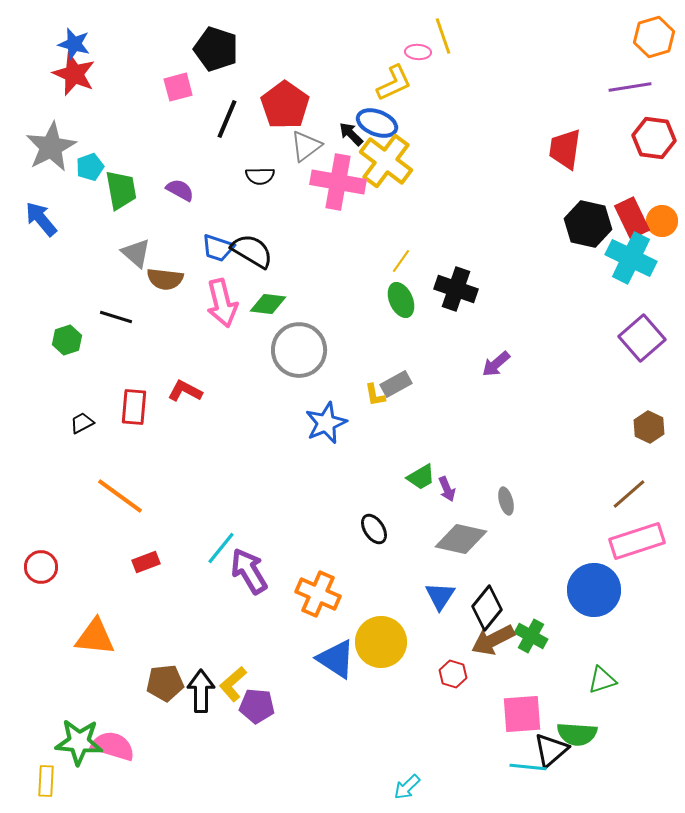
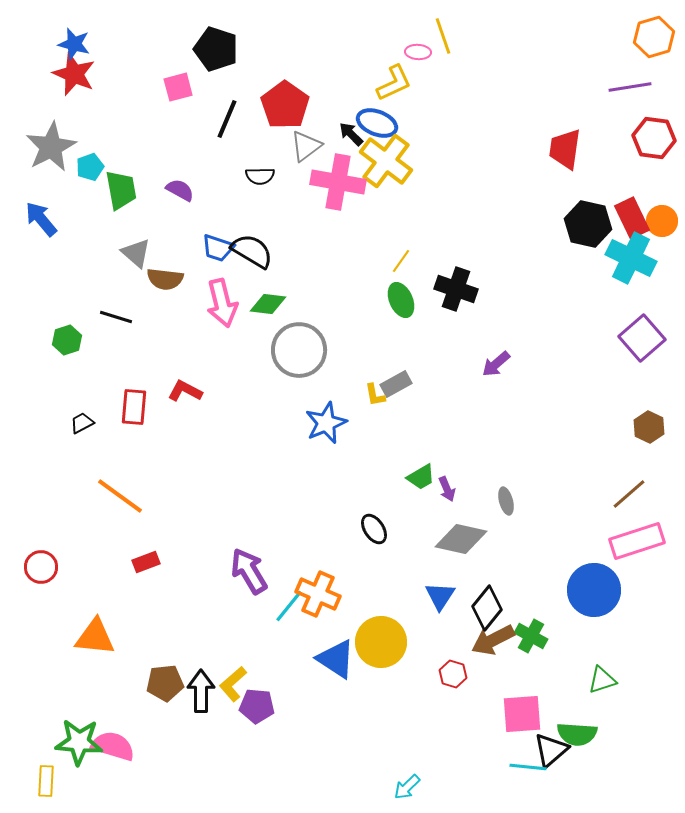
cyan line at (221, 548): moved 68 px right, 58 px down
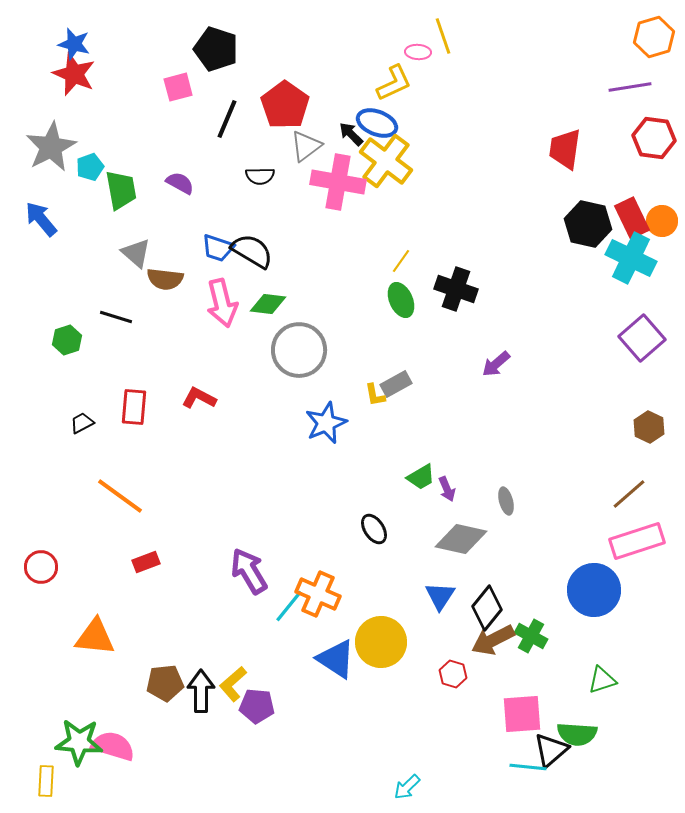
purple semicircle at (180, 190): moved 7 px up
red L-shape at (185, 391): moved 14 px right, 7 px down
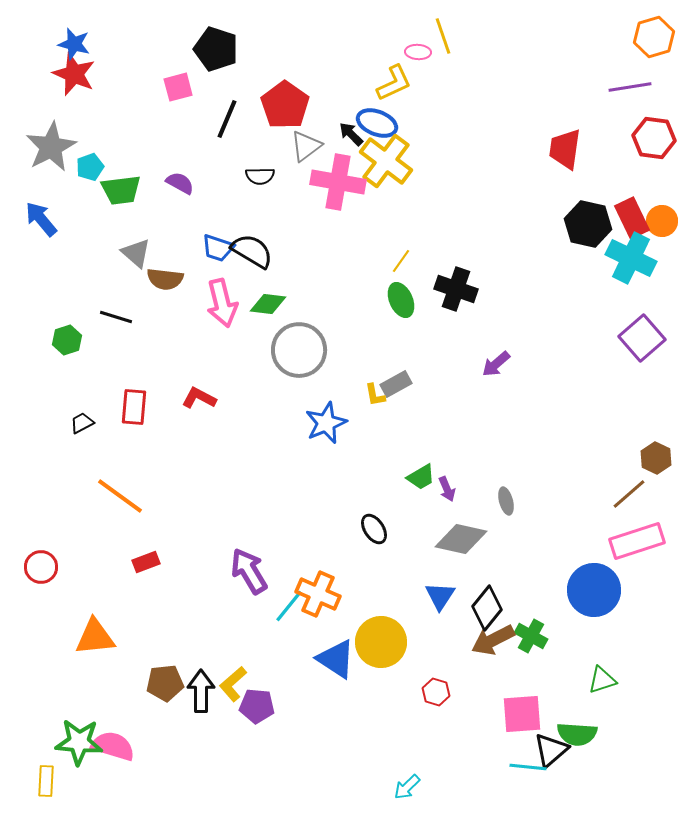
green trapezoid at (121, 190): rotated 93 degrees clockwise
brown hexagon at (649, 427): moved 7 px right, 31 px down
orange triangle at (95, 637): rotated 12 degrees counterclockwise
red hexagon at (453, 674): moved 17 px left, 18 px down
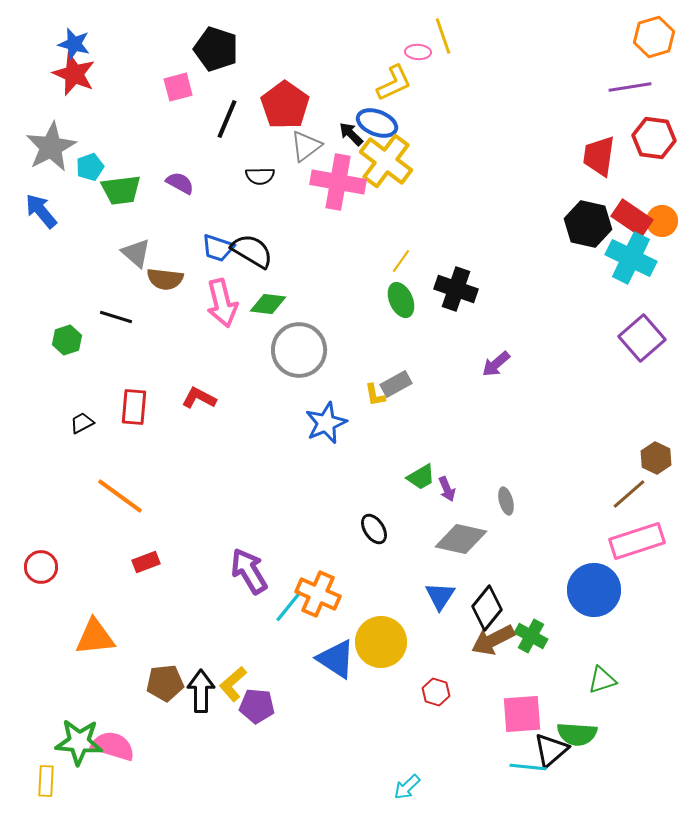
red trapezoid at (565, 149): moved 34 px right, 7 px down
red rectangle at (632, 218): rotated 30 degrees counterclockwise
blue arrow at (41, 219): moved 8 px up
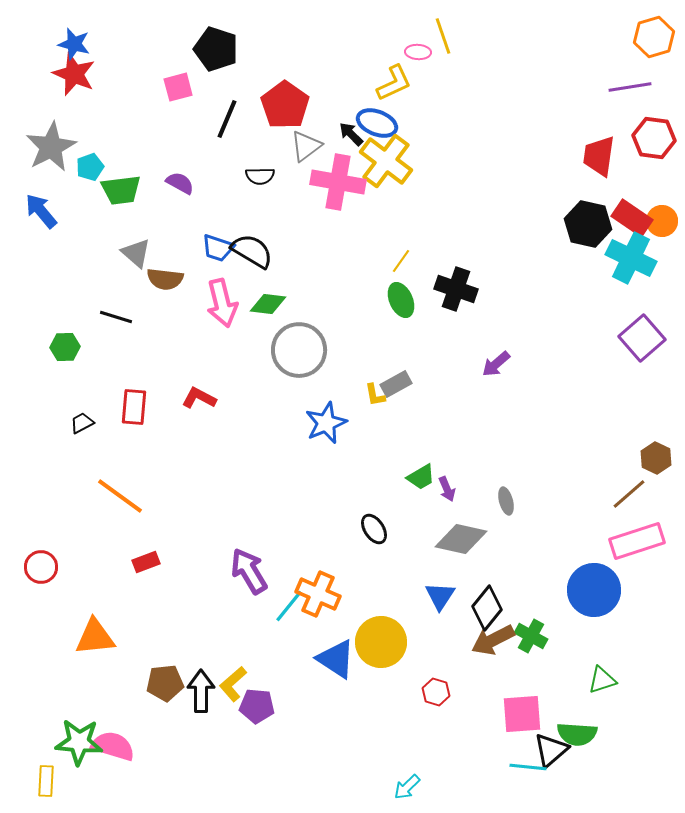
green hexagon at (67, 340): moved 2 px left, 7 px down; rotated 16 degrees clockwise
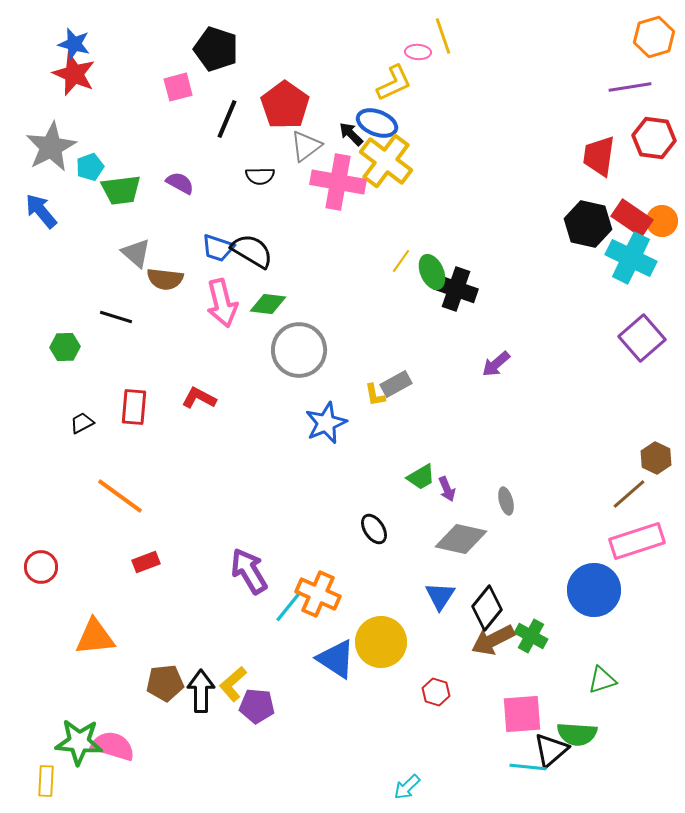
green ellipse at (401, 300): moved 31 px right, 28 px up
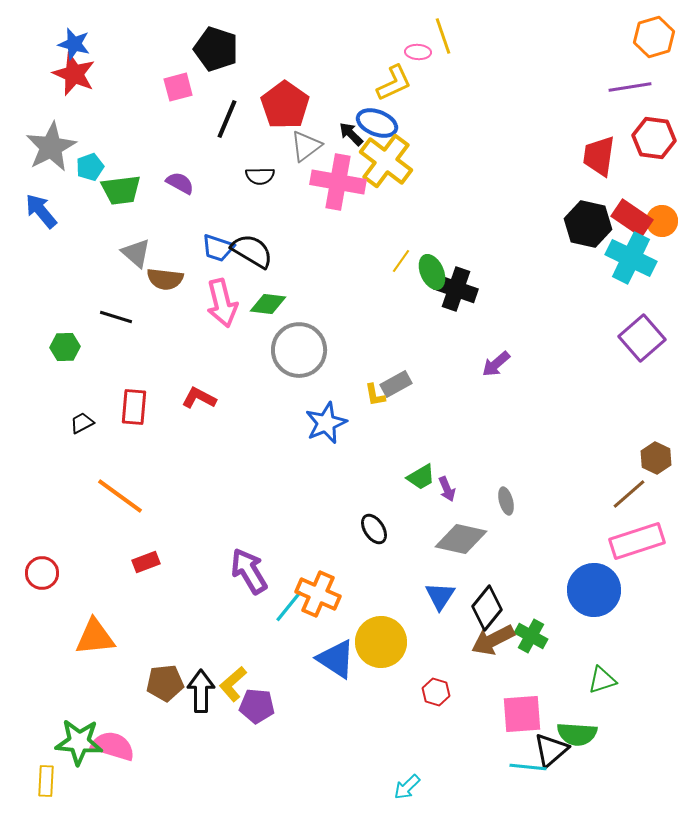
red circle at (41, 567): moved 1 px right, 6 px down
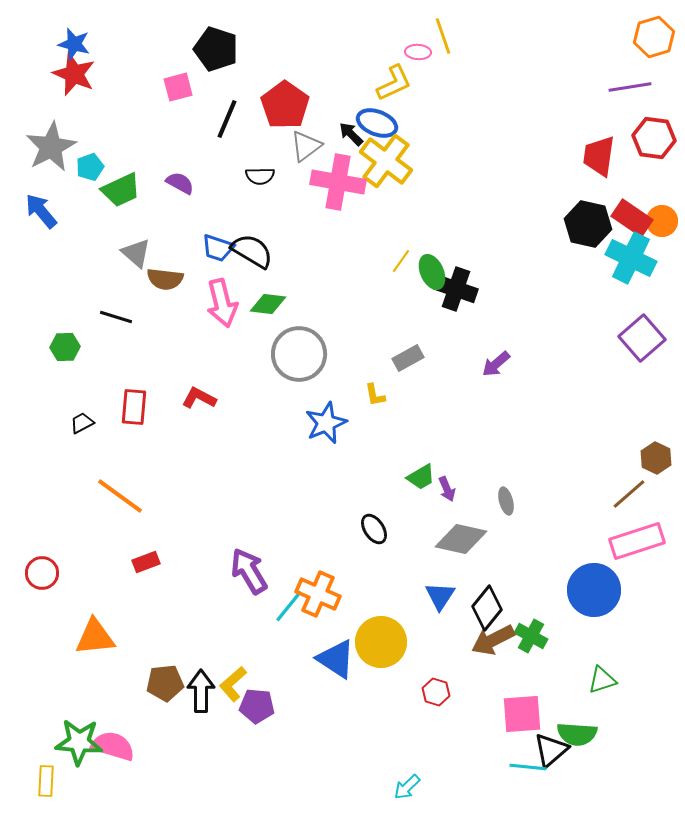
green trapezoid at (121, 190): rotated 18 degrees counterclockwise
gray circle at (299, 350): moved 4 px down
gray rectangle at (396, 384): moved 12 px right, 26 px up
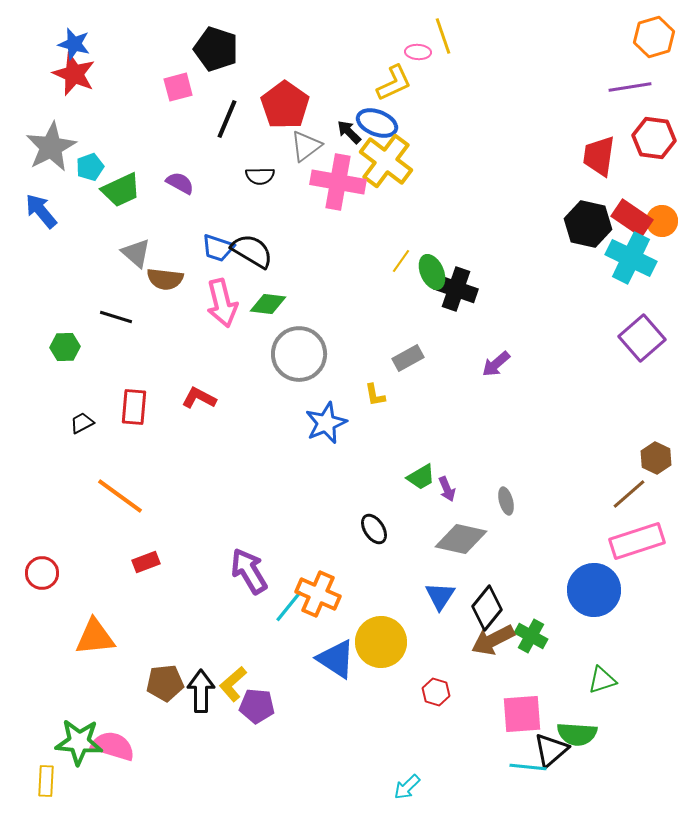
black arrow at (351, 134): moved 2 px left, 2 px up
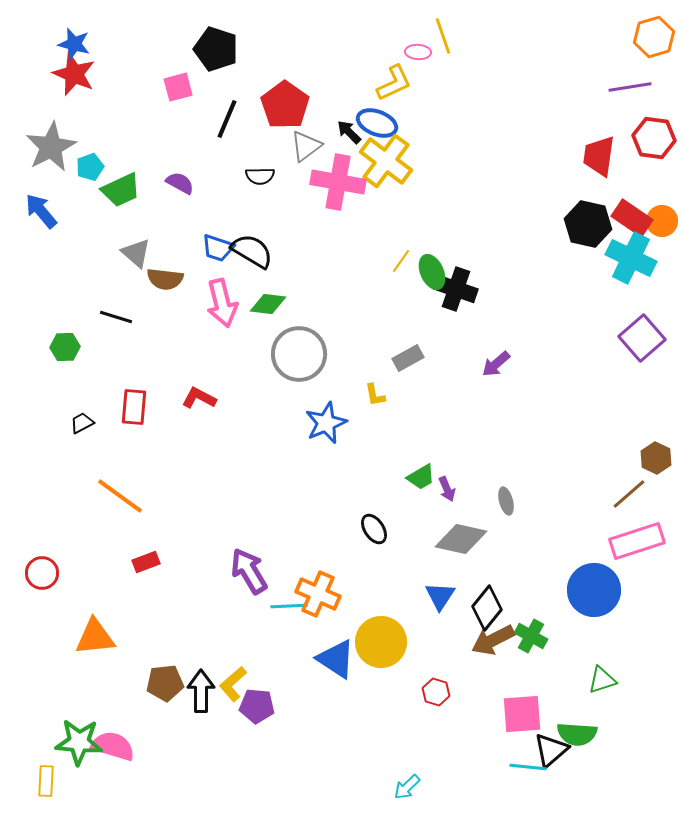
cyan line at (289, 606): rotated 48 degrees clockwise
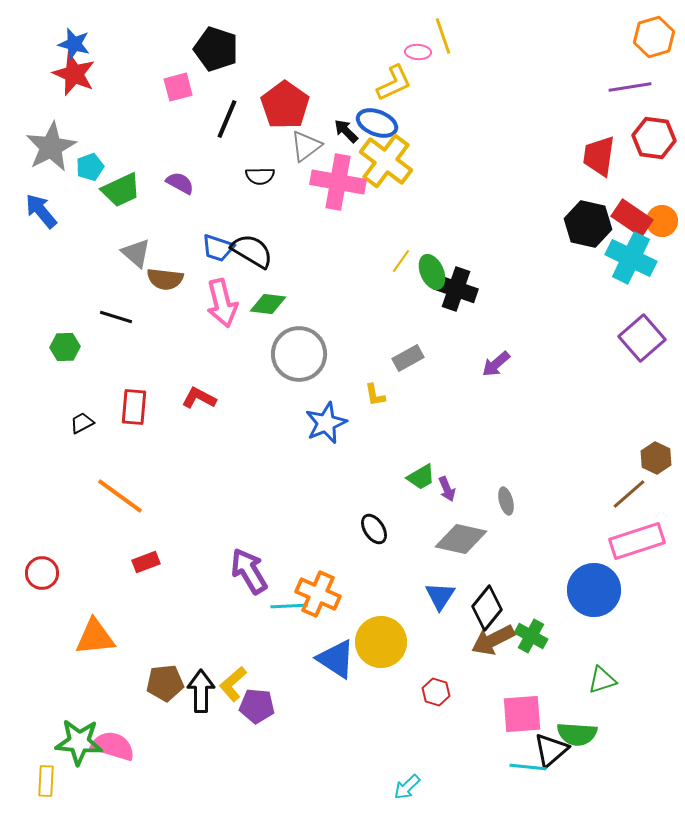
black arrow at (349, 132): moved 3 px left, 1 px up
